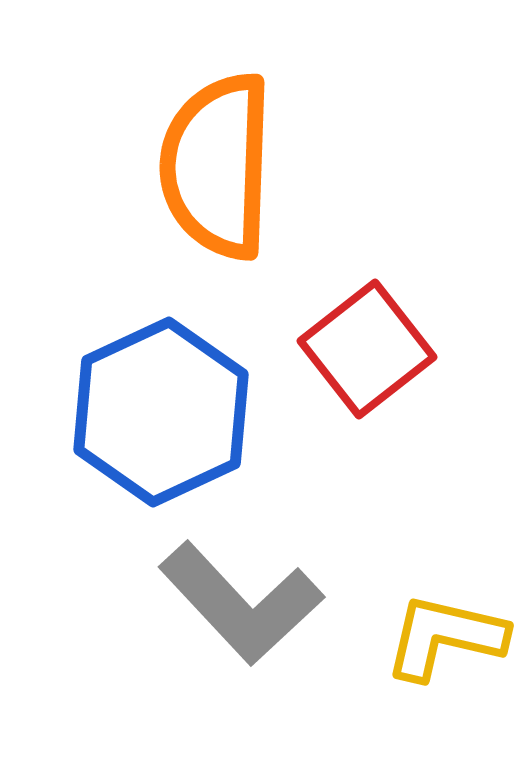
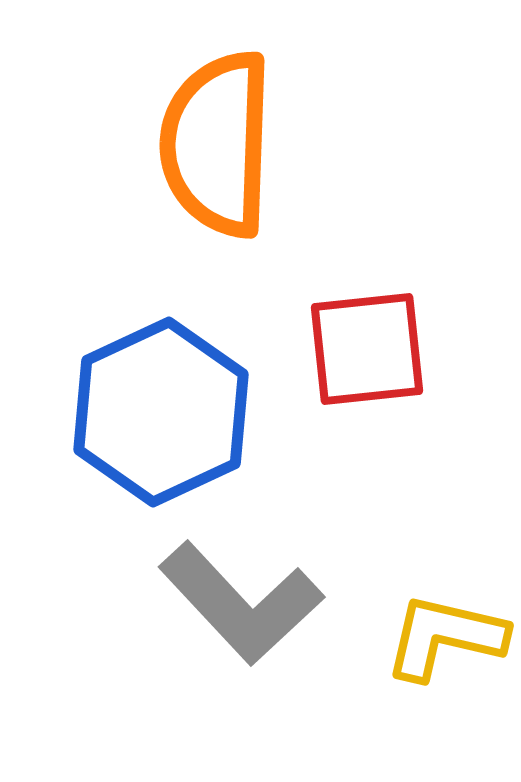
orange semicircle: moved 22 px up
red square: rotated 32 degrees clockwise
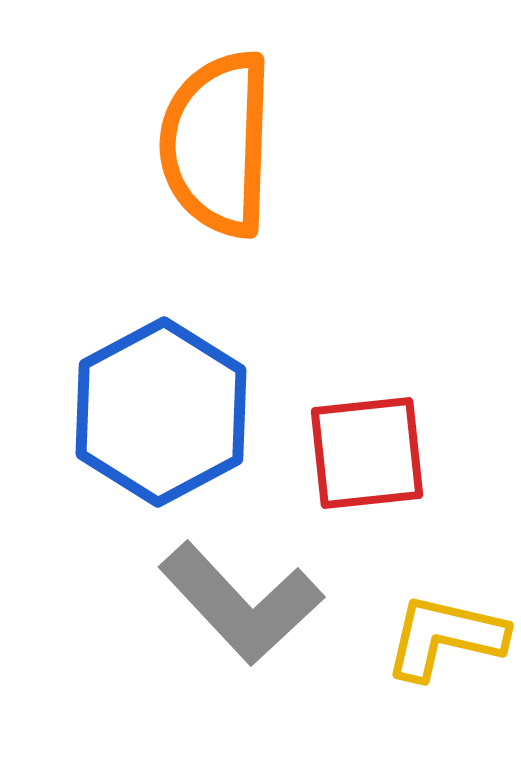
red square: moved 104 px down
blue hexagon: rotated 3 degrees counterclockwise
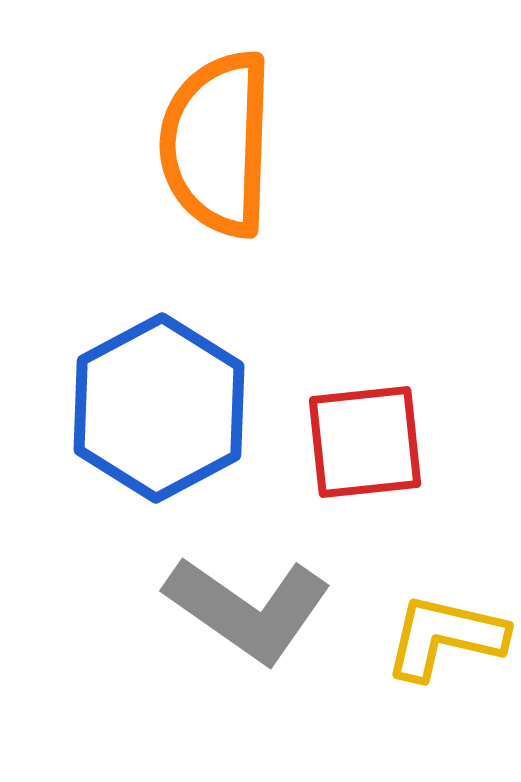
blue hexagon: moved 2 px left, 4 px up
red square: moved 2 px left, 11 px up
gray L-shape: moved 7 px right, 6 px down; rotated 12 degrees counterclockwise
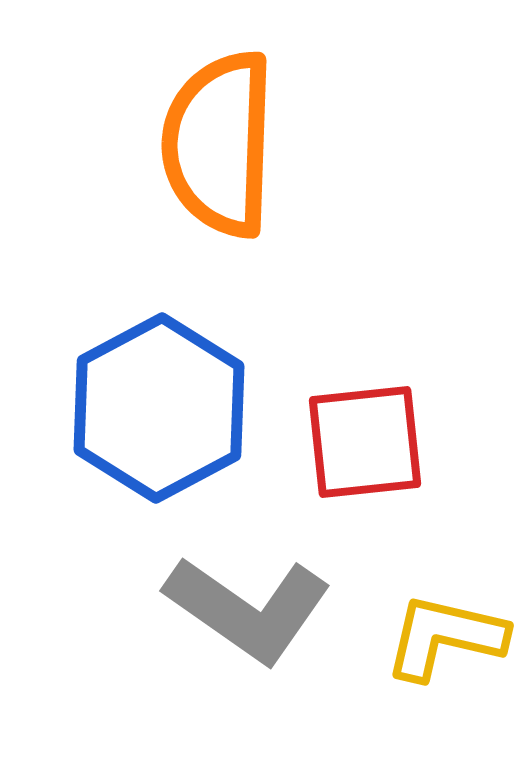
orange semicircle: moved 2 px right
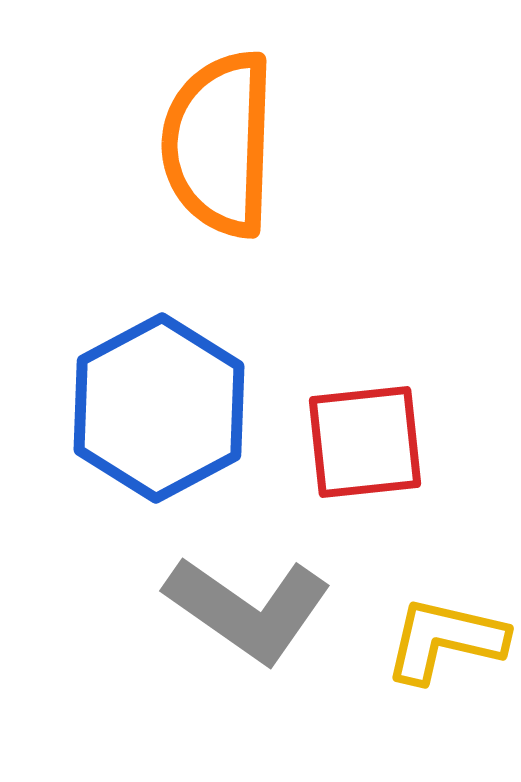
yellow L-shape: moved 3 px down
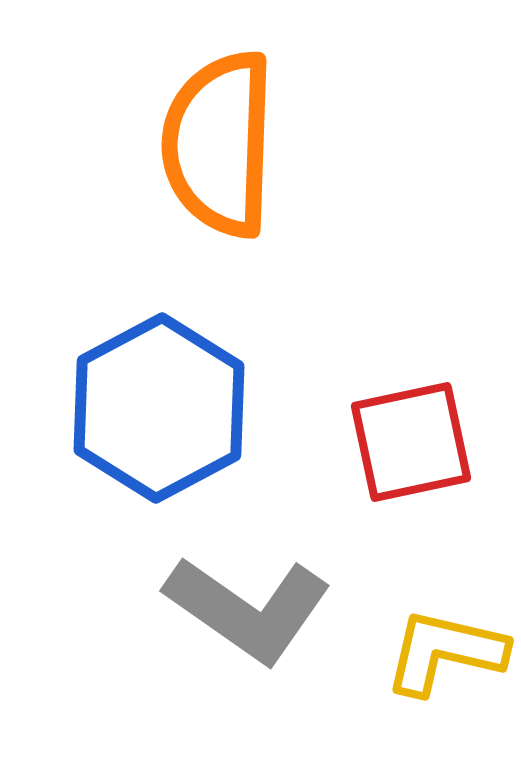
red square: moved 46 px right; rotated 6 degrees counterclockwise
yellow L-shape: moved 12 px down
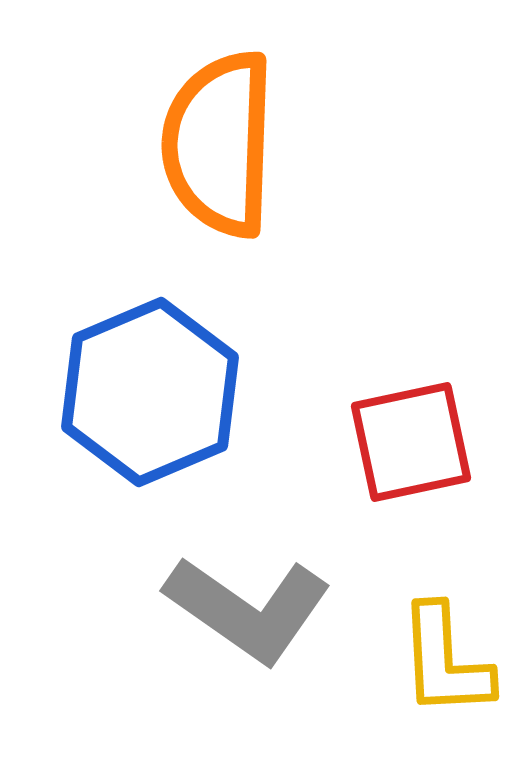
blue hexagon: moved 9 px left, 16 px up; rotated 5 degrees clockwise
yellow L-shape: moved 9 px down; rotated 106 degrees counterclockwise
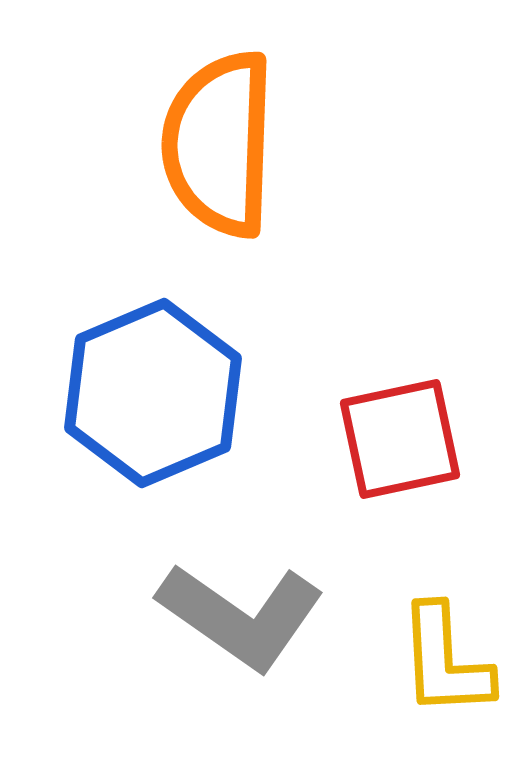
blue hexagon: moved 3 px right, 1 px down
red square: moved 11 px left, 3 px up
gray L-shape: moved 7 px left, 7 px down
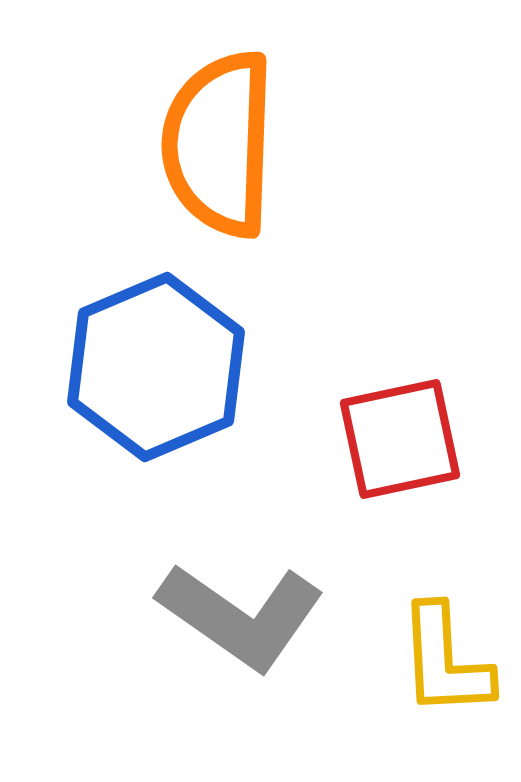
blue hexagon: moved 3 px right, 26 px up
